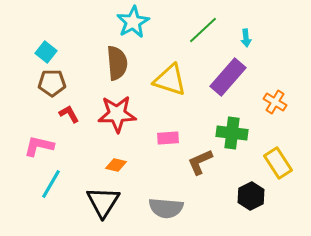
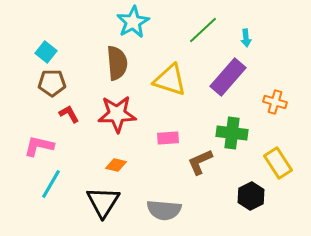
orange cross: rotated 15 degrees counterclockwise
gray semicircle: moved 2 px left, 2 px down
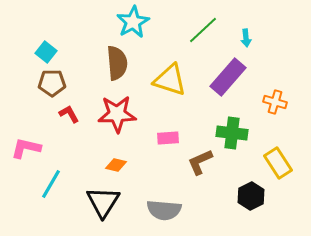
pink L-shape: moved 13 px left, 2 px down
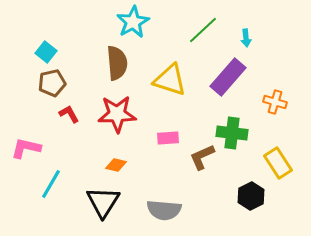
brown pentagon: rotated 12 degrees counterclockwise
brown L-shape: moved 2 px right, 5 px up
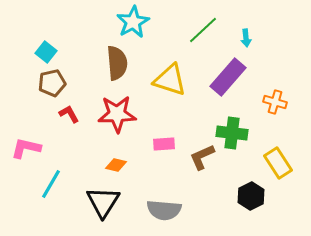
pink rectangle: moved 4 px left, 6 px down
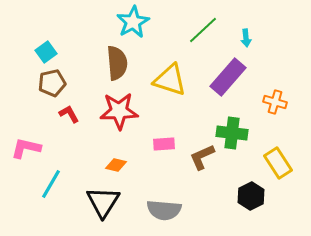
cyan square: rotated 15 degrees clockwise
red star: moved 2 px right, 3 px up
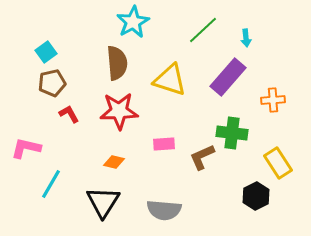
orange cross: moved 2 px left, 2 px up; rotated 20 degrees counterclockwise
orange diamond: moved 2 px left, 3 px up
black hexagon: moved 5 px right
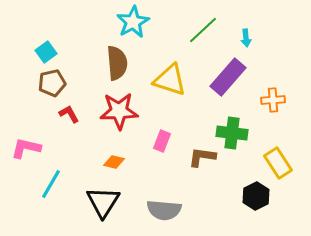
pink rectangle: moved 2 px left, 3 px up; rotated 65 degrees counterclockwise
brown L-shape: rotated 32 degrees clockwise
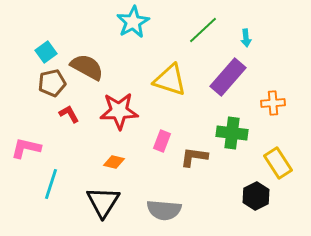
brown semicircle: moved 30 px left, 4 px down; rotated 56 degrees counterclockwise
orange cross: moved 3 px down
brown L-shape: moved 8 px left
cyan line: rotated 12 degrees counterclockwise
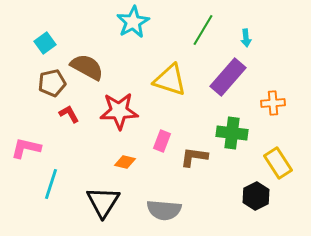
green line: rotated 16 degrees counterclockwise
cyan square: moved 1 px left, 9 px up
orange diamond: moved 11 px right
